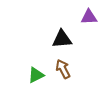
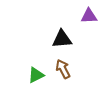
purple triangle: moved 1 px up
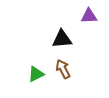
green triangle: moved 1 px up
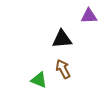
green triangle: moved 3 px right, 6 px down; rotated 48 degrees clockwise
